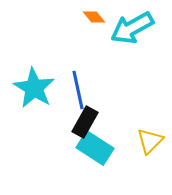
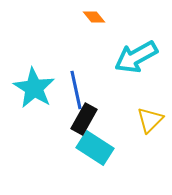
cyan arrow: moved 4 px right, 29 px down
blue line: moved 2 px left
black rectangle: moved 1 px left, 3 px up
yellow triangle: moved 21 px up
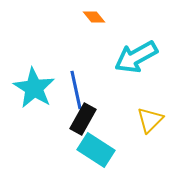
black rectangle: moved 1 px left
cyan rectangle: moved 1 px right, 2 px down
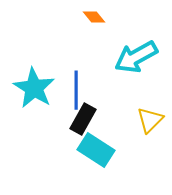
blue line: rotated 12 degrees clockwise
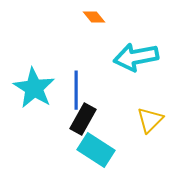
cyan arrow: rotated 18 degrees clockwise
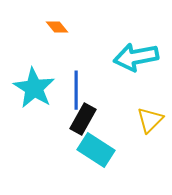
orange diamond: moved 37 px left, 10 px down
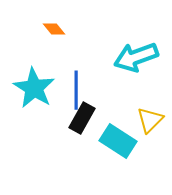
orange diamond: moved 3 px left, 2 px down
cyan arrow: rotated 9 degrees counterclockwise
black rectangle: moved 1 px left, 1 px up
cyan rectangle: moved 22 px right, 9 px up
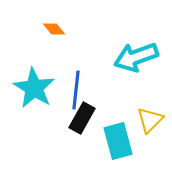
blue line: rotated 6 degrees clockwise
cyan rectangle: rotated 42 degrees clockwise
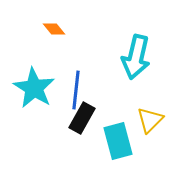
cyan arrow: rotated 57 degrees counterclockwise
